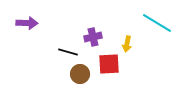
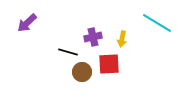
purple arrow: rotated 135 degrees clockwise
yellow arrow: moved 5 px left, 5 px up
brown circle: moved 2 px right, 2 px up
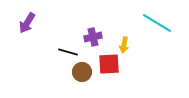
purple arrow: rotated 15 degrees counterclockwise
yellow arrow: moved 2 px right, 6 px down
